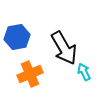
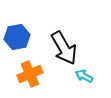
cyan arrow: moved 4 px down; rotated 36 degrees counterclockwise
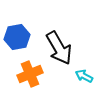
black arrow: moved 5 px left
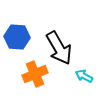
blue hexagon: rotated 15 degrees clockwise
orange cross: moved 5 px right
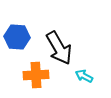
orange cross: moved 1 px right, 1 px down; rotated 20 degrees clockwise
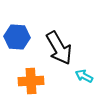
orange cross: moved 5 px left, 6 px down
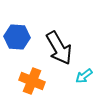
cyan arrow: rotated 66 degrees counterclockwise
orange cross: moved 1 px right; rotated 25 degrees clockwise
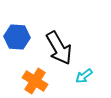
orange cross: moved 3 px right; rotated 10 degrees clockwise
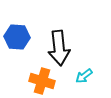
black arrow: rotated 24 degrees clockwise
orange cross: moved 7 px right; rotated 15 degrees counterclockwise
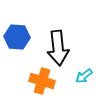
black arrow: moved 1 px left
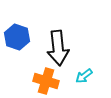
blue hexagon: rotated 15 degrees clockwise
orange cross: moved 4 px right
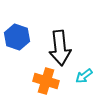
black arrow: moved 2 px right
